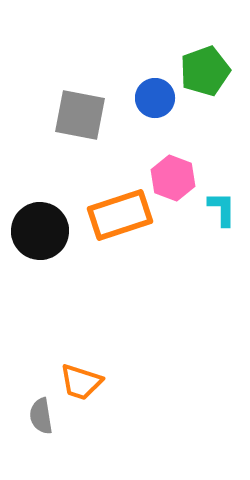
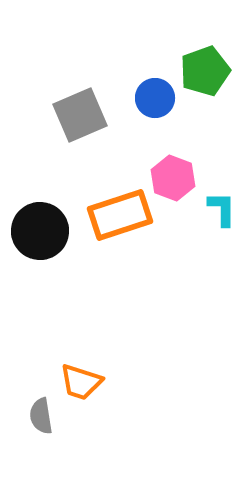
gray square: rotated 34 degrees counterclockwise
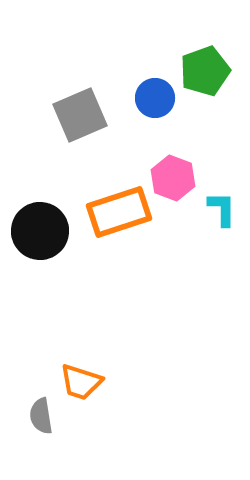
orange rectangle: moved 1 px left, 3 px up
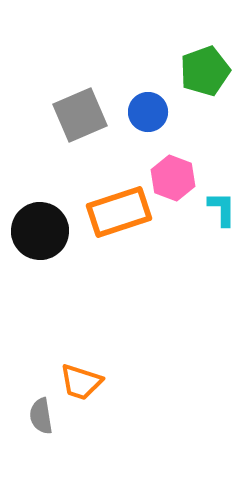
blue circle: moved 7 px left, 14 px down
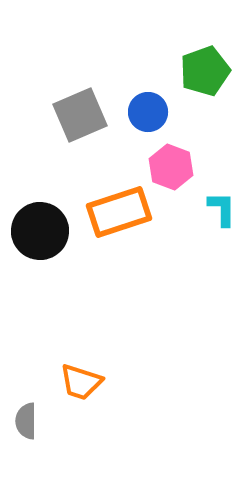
pink hexagon: moved 2 px left, 11 px up
gray semicircle: moved 15 px left, 5 px down; rotated 9 degrees clockwise
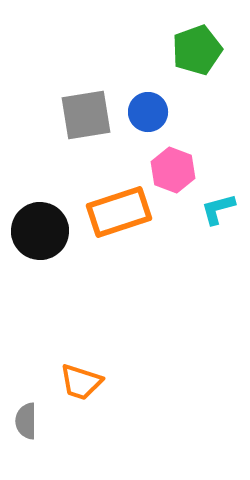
green pentagon: moved 8 px left, 21 px up
gray square: moved 6 px right; rotated 14 degrees clockwise
pink hexagon: moved 2 px right, 3 px down
cyan L-shape: moved 4 px left; rotated 105 degrees counterclockwise
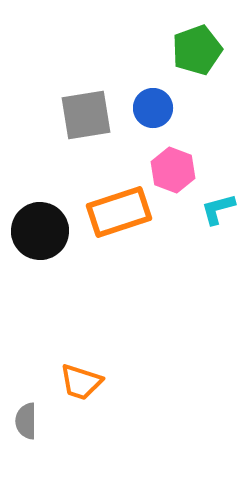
blue circle: moved 5 px right, 4 px up
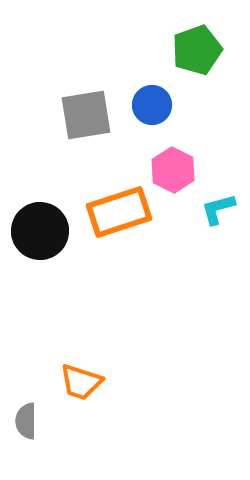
blue circle: moved 1 px left, 3 px up
pink hexagon: rotated 6 degrees clockwise
